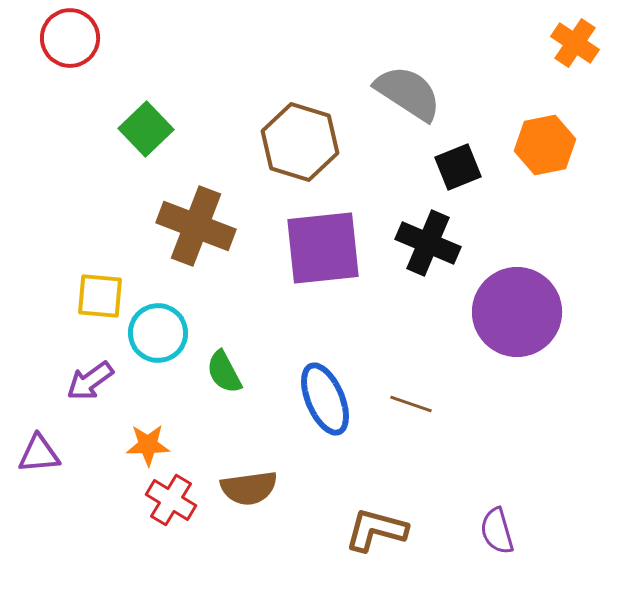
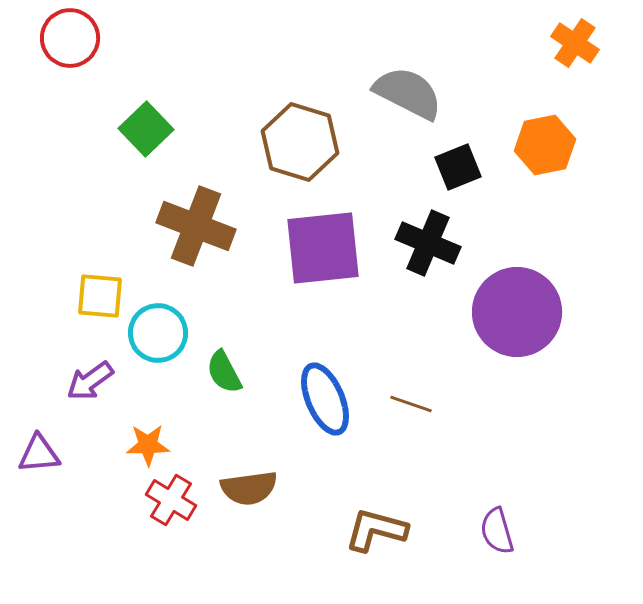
gray semicircle: rotated 6 degrees counterclockwise
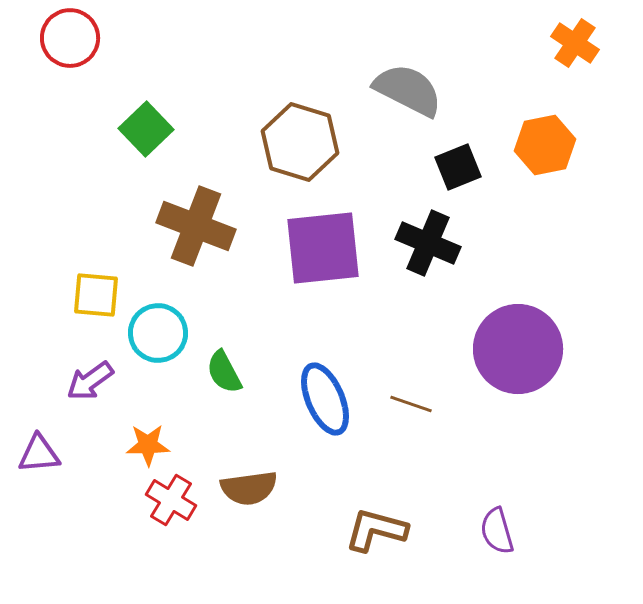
gray semicircle: moved 3 px up
yellow square: moved 4 px left, 1 px up
purple circle: moved 1 px right, 37 px down
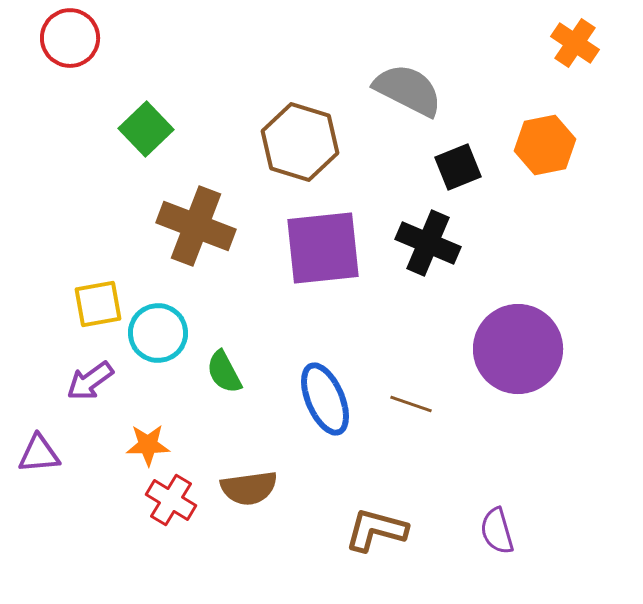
yellow square: moved 2 px right, 9 px down; rotated 15 degrees counterclockwise
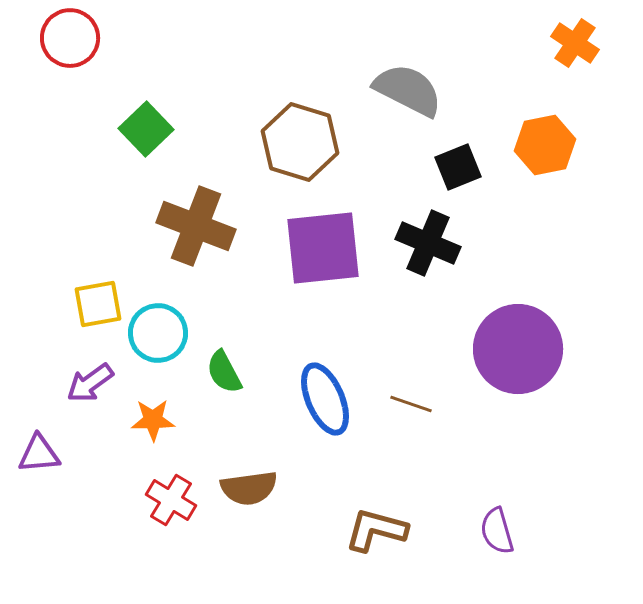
purple arrow: moved 2 px down
orange star: moved 5 px right, 25 px up
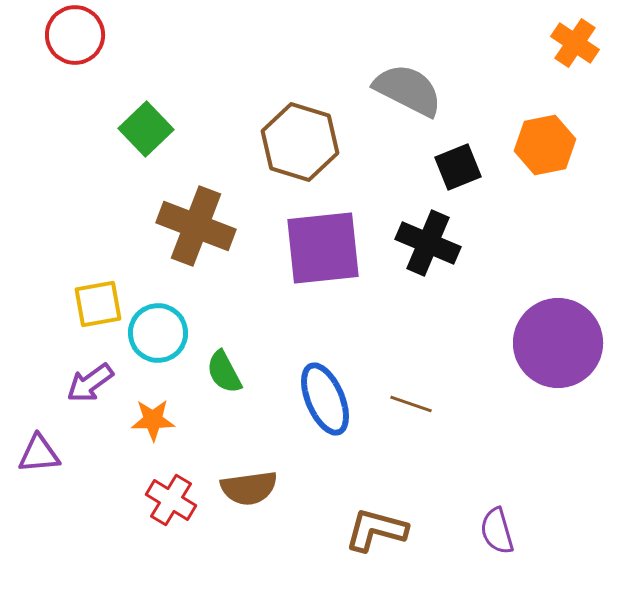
red circle: moved 5 px right, 3 px up
purple circle: moved 40 px right, 6 px up
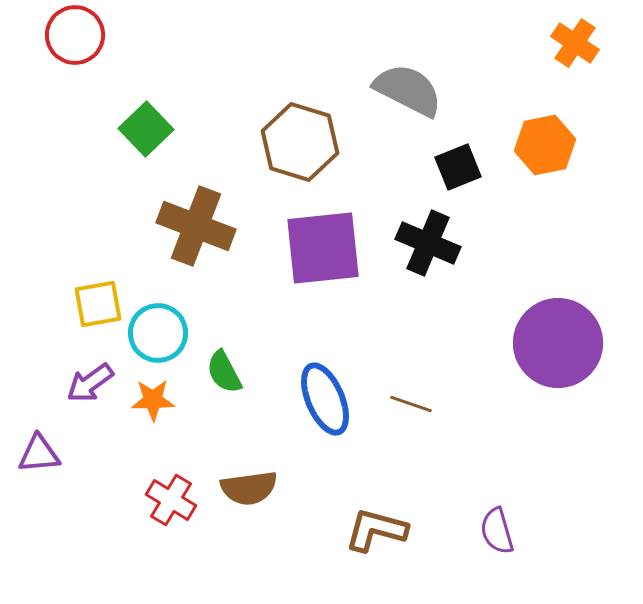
orange star: moved 20 px up
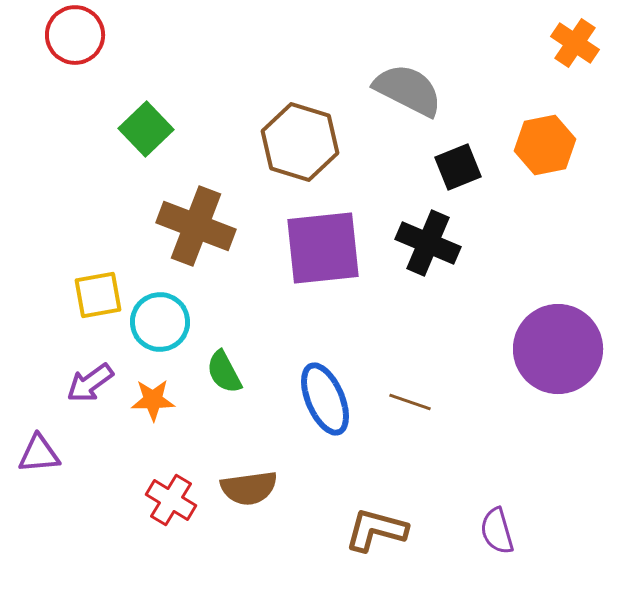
yellow square: moved 9 px up
cyan circle: moved 2 px right, 11 px up
purple circle: moved 6 px down
brown line: moved 1 px left, 2 px up
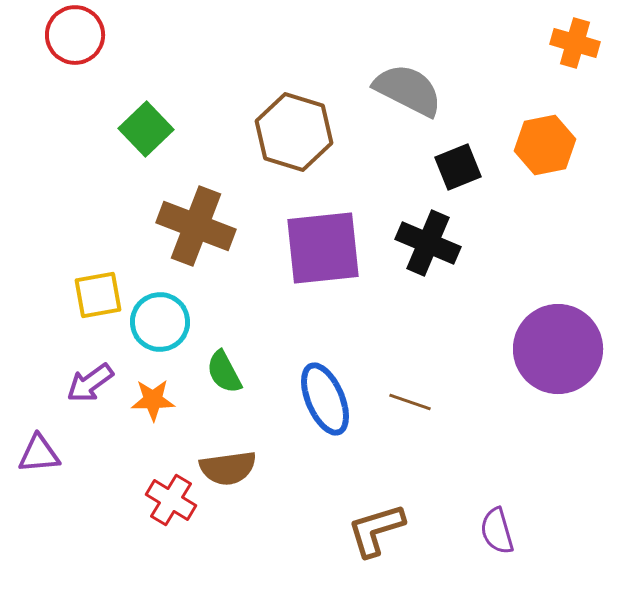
orange cross: rotated 18 degrees counterclockwise
brown hexagon: moved 6 px left, 10 px up
brown semicircle: moved 21 px left, 20 px up
brown L-shape: rotated 32 degrees counterclockwise
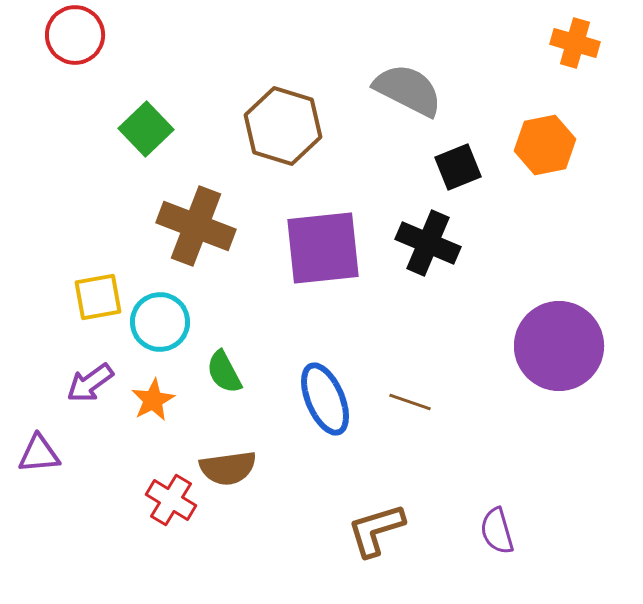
brown hexagon: moved 11 px left, 6 px up
yellow square: moved 2 px down
purple circle: moved 1 px right, 3 px up
orange star: rotated 27 degrees counterclockwise
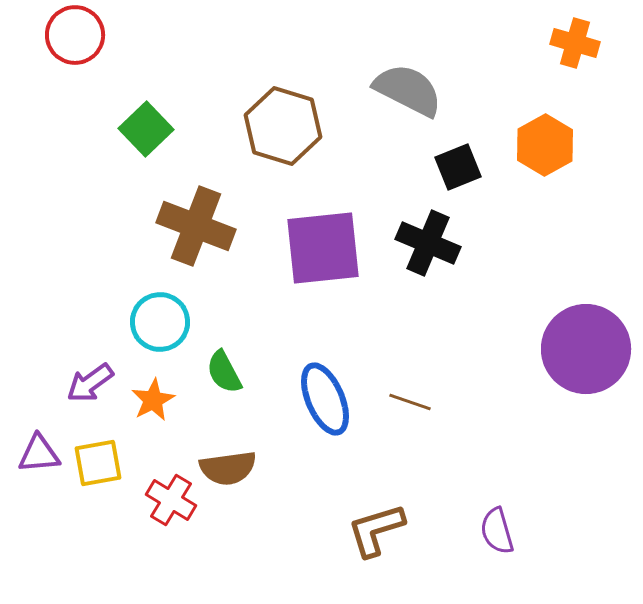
orange hexagon: rotated 18 degrees counterclockwise
yellow square: moved 166 px down
purple circle: moved 27 px right, 3 px down
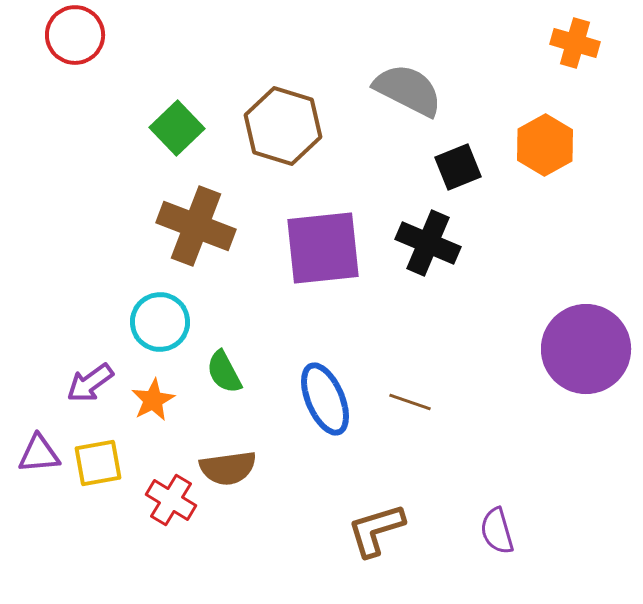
green square: moved 31 px right, 1 px up
